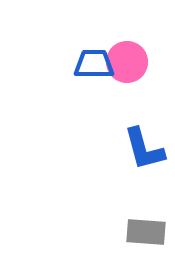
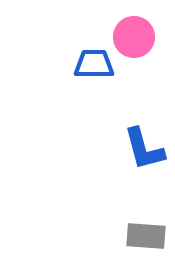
pink circle: moved 7 px right, 25 px up
gray rectangle: moved 4 px down
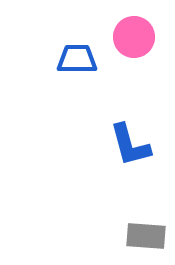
blue trapezoid: moved 17 px left, 5 px up
blue L-shape: moved 14 px left, 4 px up
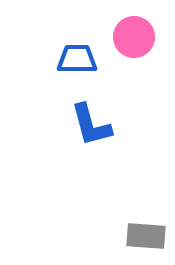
blue L-shape: moved 39 px left, 20 px up
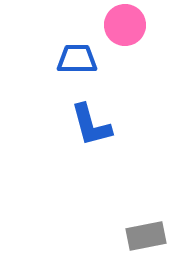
pink circle: moved 9 px left, 12 px up
gray rectangle: rotated 15 degrees counterclockwise
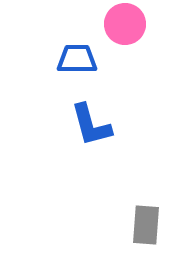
pink circle: moved 1 px up
gray rectangle: moved 11 px up; rotated 75 degrees counterclockwise
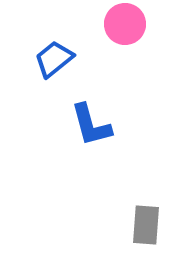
blue trapezoid: moved 23 px left; rotated 39 degrees counterclockwise
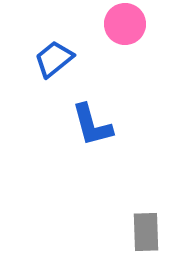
blue L-shape: moved 1 px right
gray rectangle: moved 7 px down; rotated 6 degrees counterclockwise
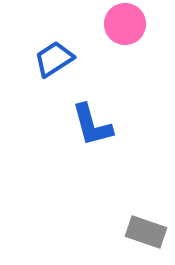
blue trapezoid: rotated 6 degrees clockwise
gray rectangle: rotated 69 degrees counterclockwise
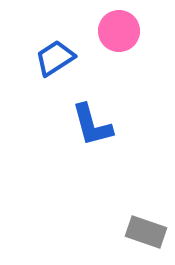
pink circle: moved 6 px left, 7 px down
blue trapezoid: moved 1 px right, 1 px up
